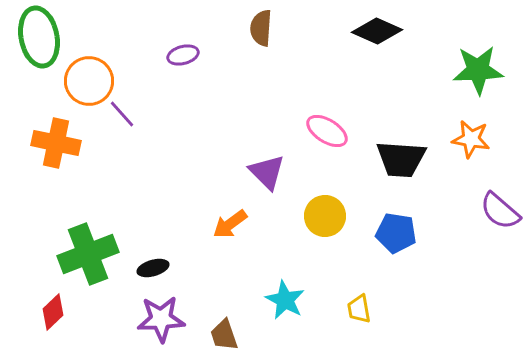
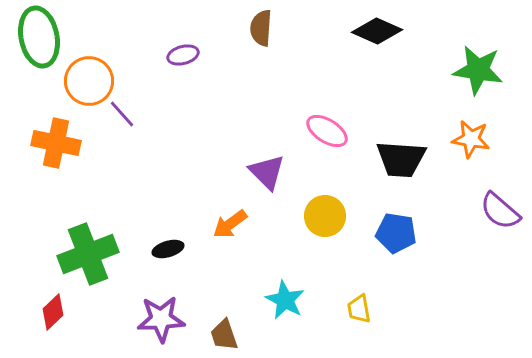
green star: rotated 12 degrees clockwise
black ellipse: moved 15 px right, 19 px up
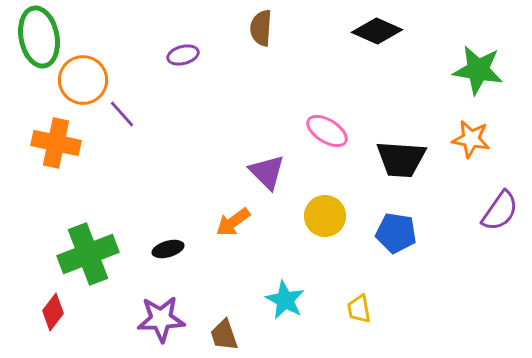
orange circle: moved 6 px left, 1 px up
purple semicircle: rotated 96 degrees counterclockwise
orange arrow: moved 3 px right, 2 px up
red diamond: rotated 9 degrees counterclockwise
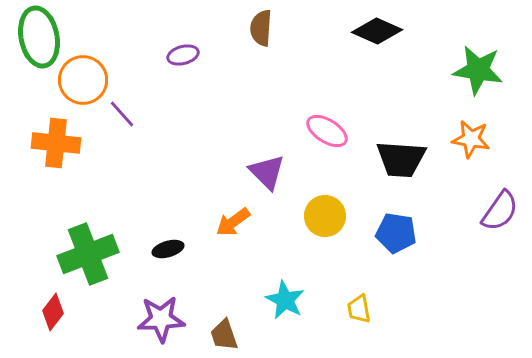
orange cross: rotated 6 degrees counterclockwise
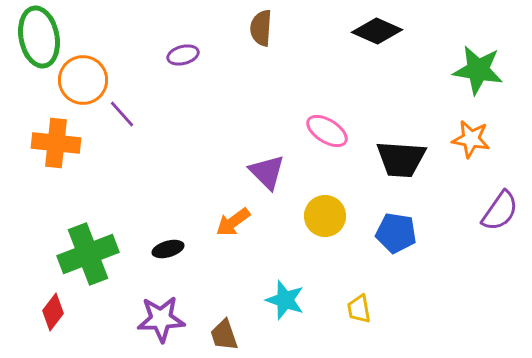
cyan star: rotated 9 degrees counterclockwise
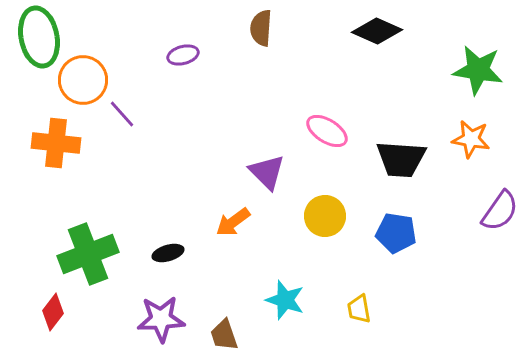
black ellipse: moved 4 px down
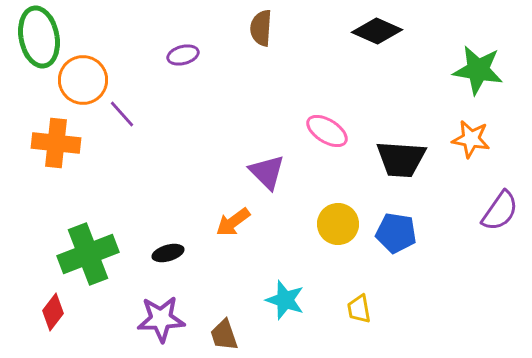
yellow circle: moved 13 px right, 8 px down
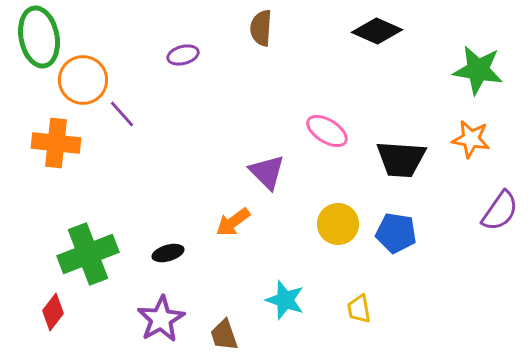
purple star: rotated 27 degrees counterclockwise
